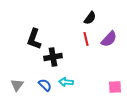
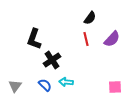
purple semicircle: moved 3 px right
black cross: moved 1 px left, 3 px down; rotated 24 degrees counterclockwise
gray triangle: moved 2 px left, 1 px down
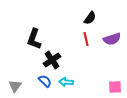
purple semicircle: rotated 30 degrees clockwise
blue semicircle: moved 4 px up
